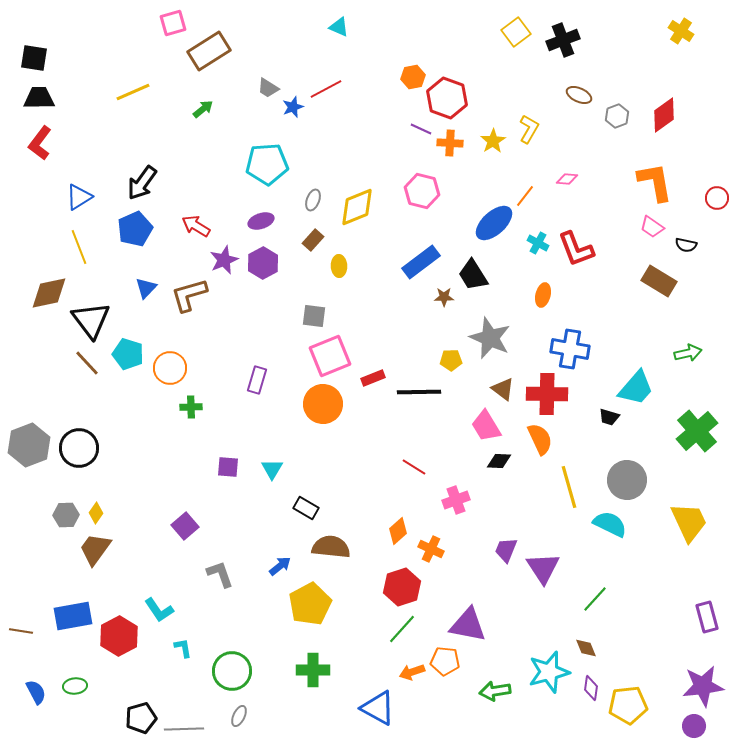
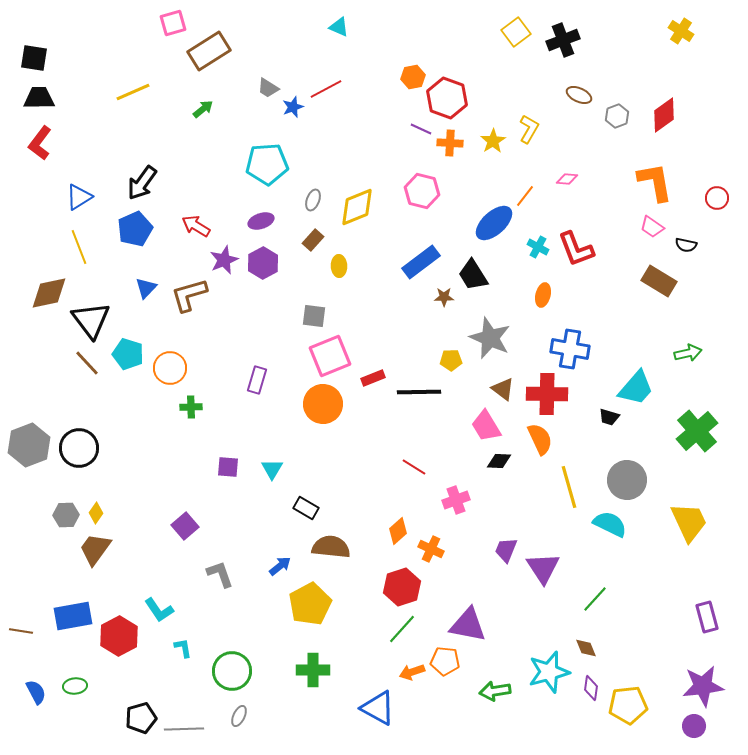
cyan cross at (538, 243): moved 4 px down
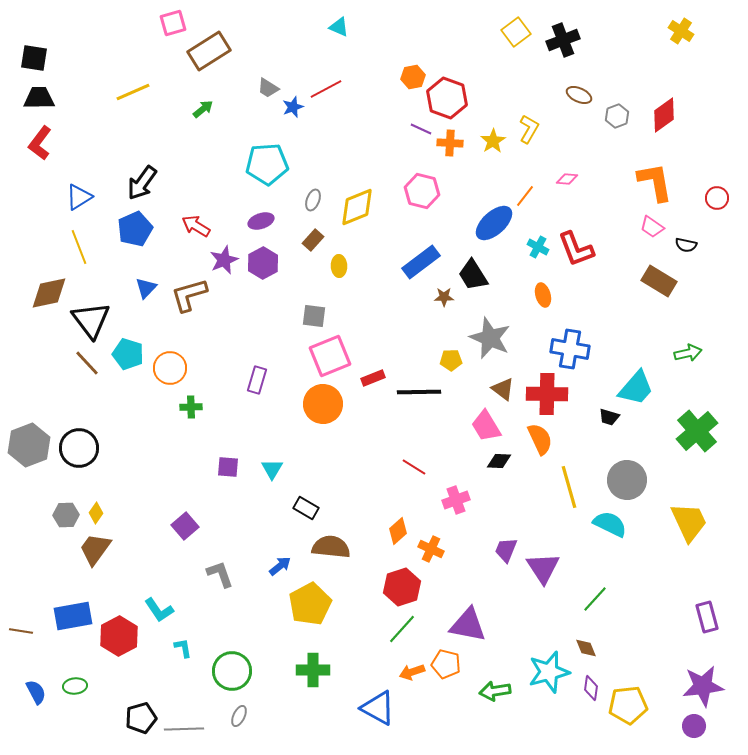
orange ellipse at (543, 295): rotated 30 degrees counterclockwise
orange pentagon at (445, 661): moved 1 px right, 3 px down; rotated 8 degrees clockwise
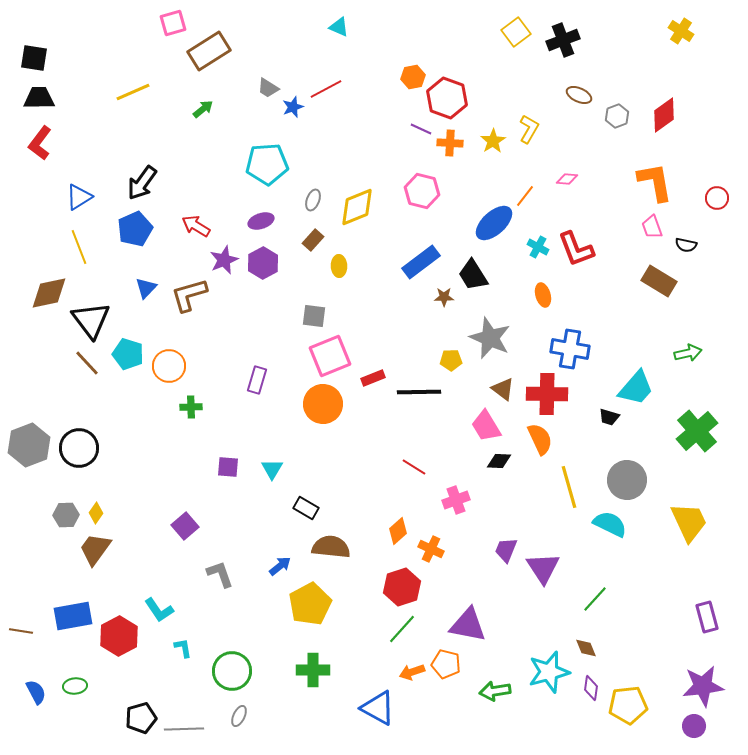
pink trapezoid at (652, 227): rotated 35 degrees clockwise
orange circle at (170, 368): moved 1 px left, 2 px up
